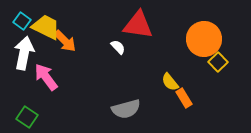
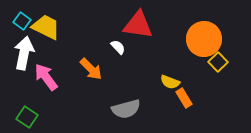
orange arrow: moved 26 px right, 28 px down
yellow semicircle: rotated 30 degrees counterclockwise
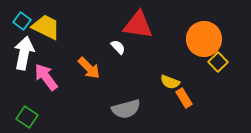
orange arrow: moved 2 px left, 1 px up
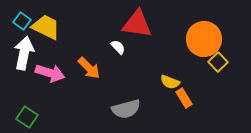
red triangle: moved 1 px left, 1 px up
pink arrow: moved 4 px right, 4 px up; rotated 144 degrees clockwise
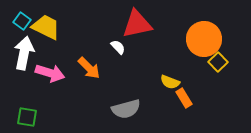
red triangle: rotated 20 degrees counterclockwise
green square: rotated 25 degrees counterclockwise
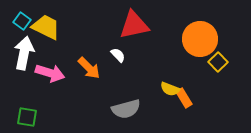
red triangle: moved 3 px left, 1 px down
orange circle: moved 4 px left
white semicircle: moved 8 px down
yellow semicircle: moved 7 px down
